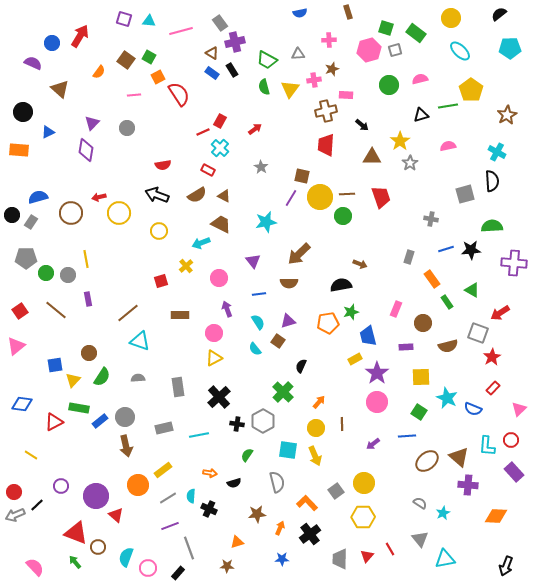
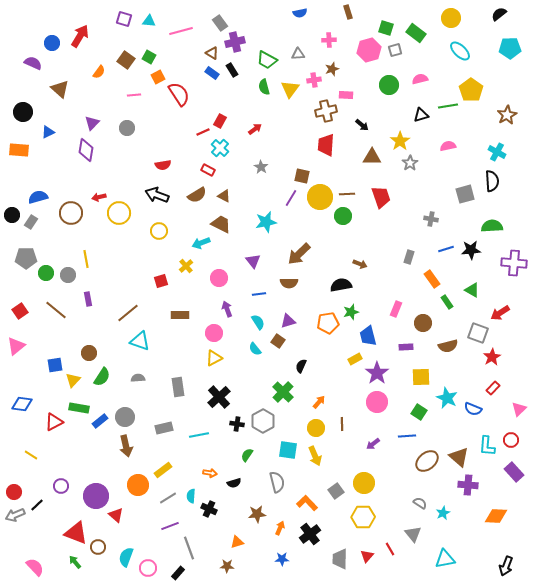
gray triangle at (420, 539): moved 7 px left, 5 px up
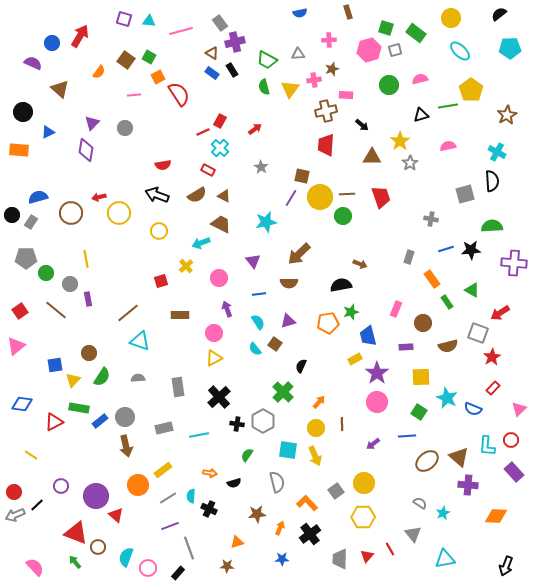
gray circle at (127, 128): moved 2 px left
gray circle at (68, 275): moved 2 px right, 9 px down
brown square at (278, 341): moved 3 px left, 3 px down
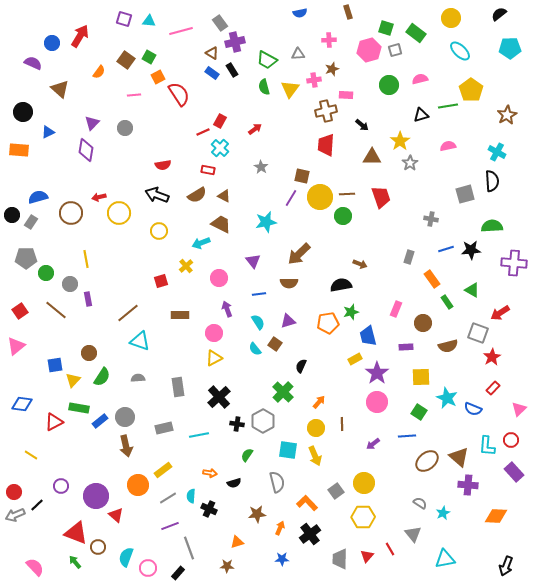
red rectangle at (208, 170): rotated 16 degrees counterclockwise
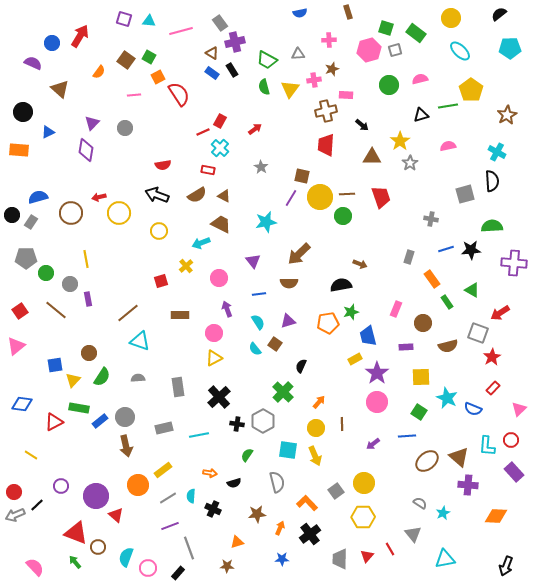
black cross at (209, 509): moved 4 px right
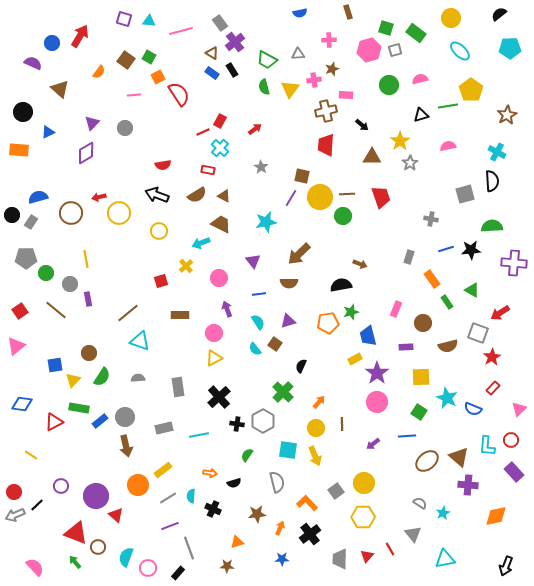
purple cross at (235, 42): rotated 24 degrees counterclockwise
purple diamond at (86, 150): moved 3 px down; rotated 50 degrees clockwise
orange diamond at (496, 516): rotated 15 degrees counterclockwise
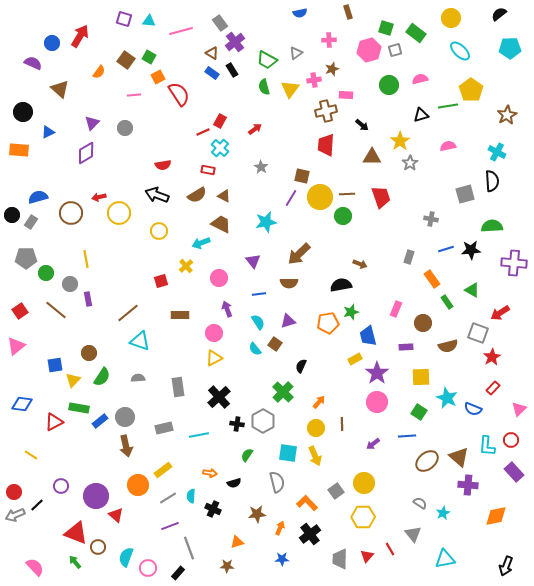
gray triangle at (298, 54): moved 2 px left, 1 px up; rotated 32 degrees counterclockwise
cyan square at (288, 450): moved 3 px down
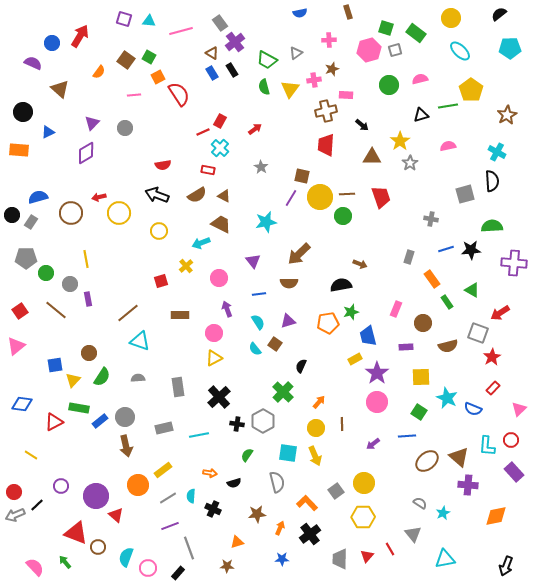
blue rectangle at (212, 73): rotated 24 degrees clockwise
green arrow at (75, 562): moved 10 px left
